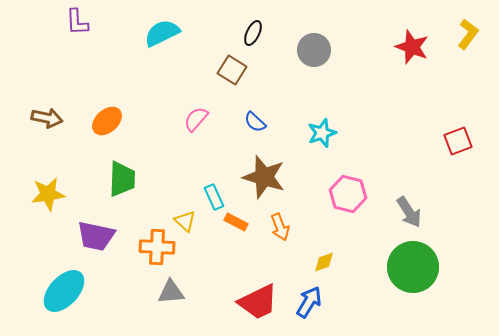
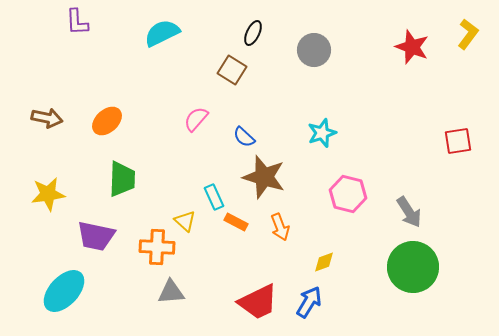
blue semicircle: moved 11 px left, 15 px down
red square: rotated 12 degrees clockwise
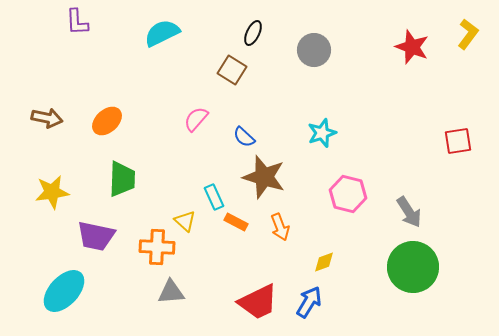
yellow star: moved 4 px right, 2 px up
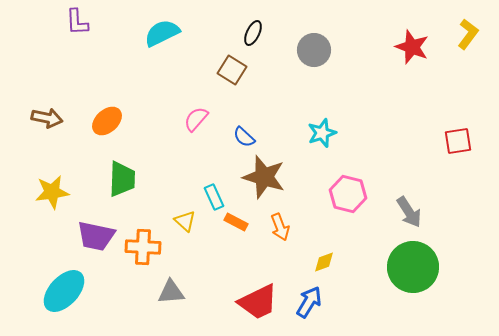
orange cross: moved 14 px left
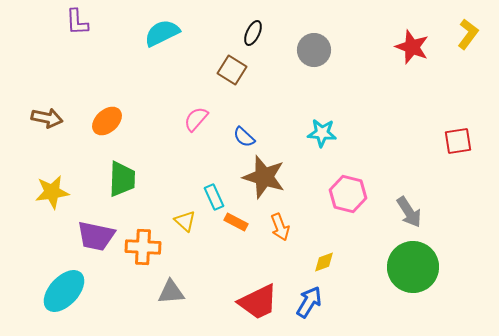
cyan star: rotated 24 degrees clockwise
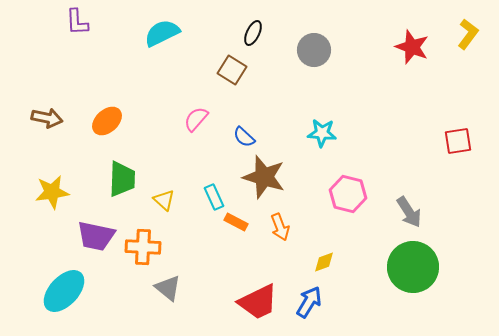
yellow triangle: moved 21 px left, 21 px up
gray triangle: moved 3 px left, 4 px up; rotated 44 degrees clockwise
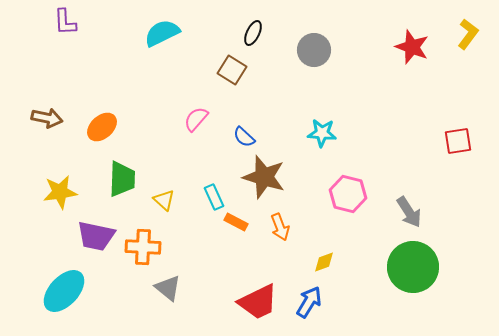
purple L-shape: moved 12 px left
orange ellipse: moved 5 px left, 6 px down
yellow star: moved 8 px right
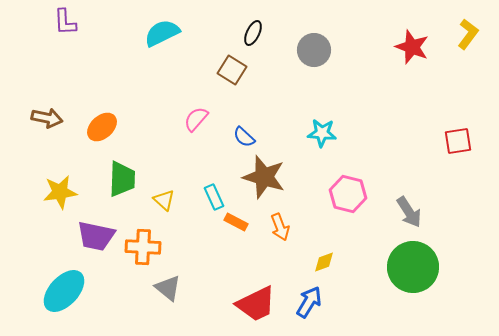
red trapezoid: moved 2 px left, 2 px down
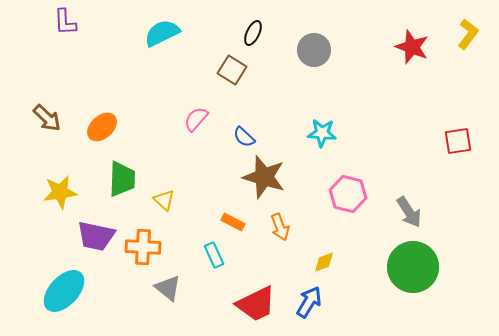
brown arrow: rotated 32 degrees clockwise
cyan rectangle: moved 58 px down
orange rectangle: moved 3 px left
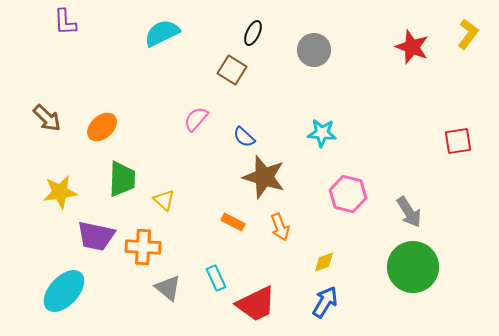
cyan rectangle: moved 2 px right, 23 px down
blue arrow: moved 16 px right
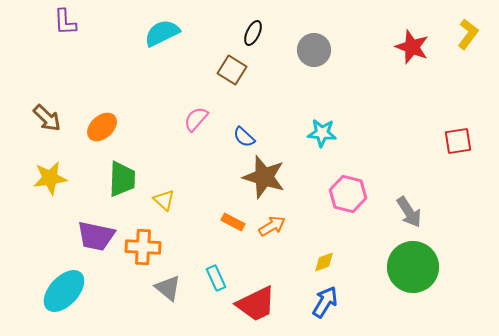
yellow star: moved 10 px left, 14 px up
orange arrow: moved 8 px left, 1 px up; rotated 100 degrees counterclockwise
